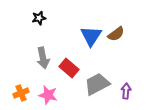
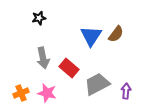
brown semicircle: rotated 18 degrees counterclockwise
pink star: moved 1 px left, 2 px up
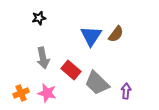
red rectangle: moved 2 px right, 2 px down
gray trapezoid: moved 1 px up; rotated 108 degrees counterclockwise
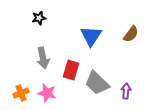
brown semicircle: moved 15 px right
red rectangle: rotated 66 degrees clockwise
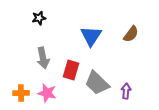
orange cross: rotated 21 degrees clockwise
